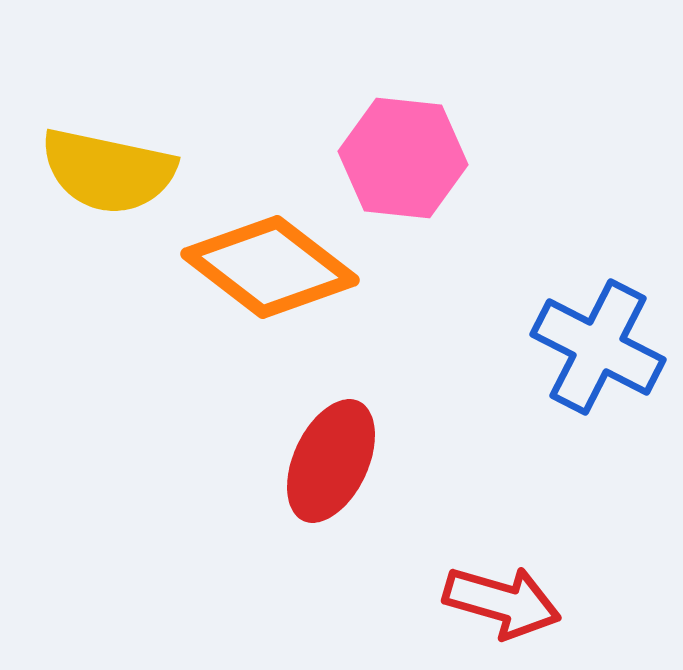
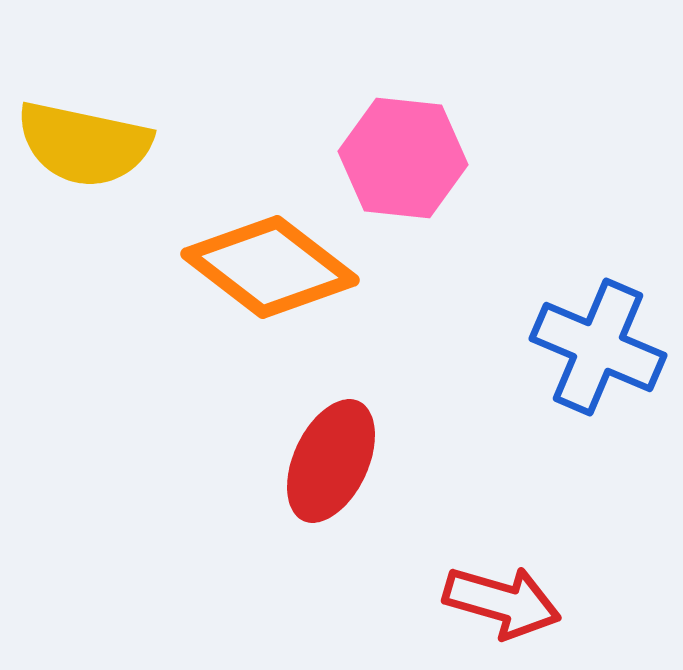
yellow semicircle: moved 24 px left, 27 px up
blue cross: rotated 4 degrees counterclockwise
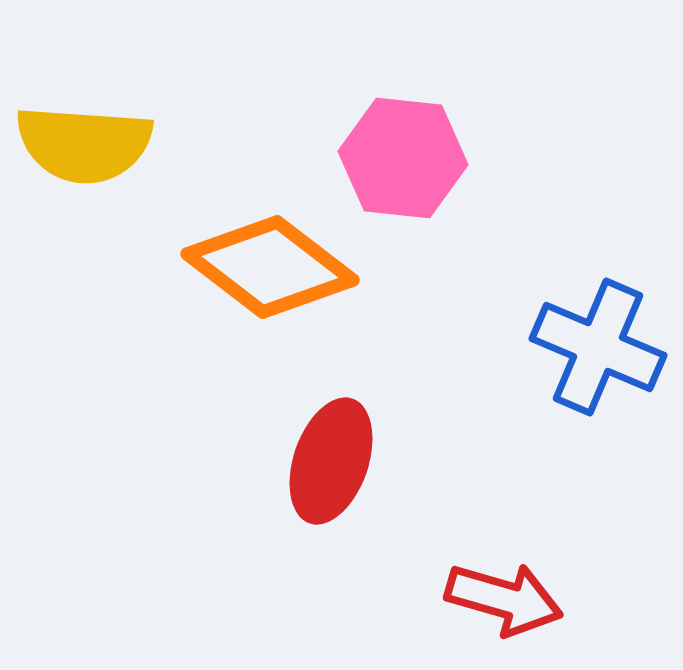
yellow semicircle: rotated 8 degrees counterclockwise
red ellipse: rotated 6 degrees counterclockwise
red arrow: moved 2 px right, 3 px up
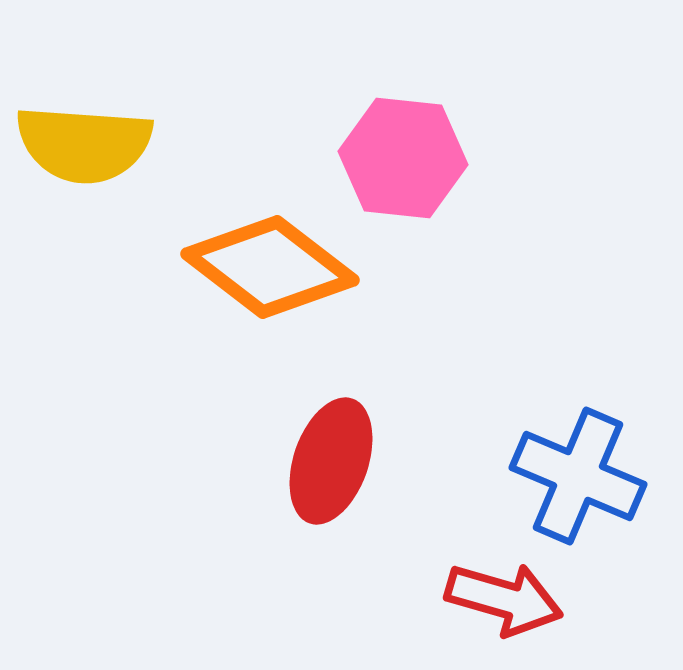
blue cross: moved 20 px left, 129 px down
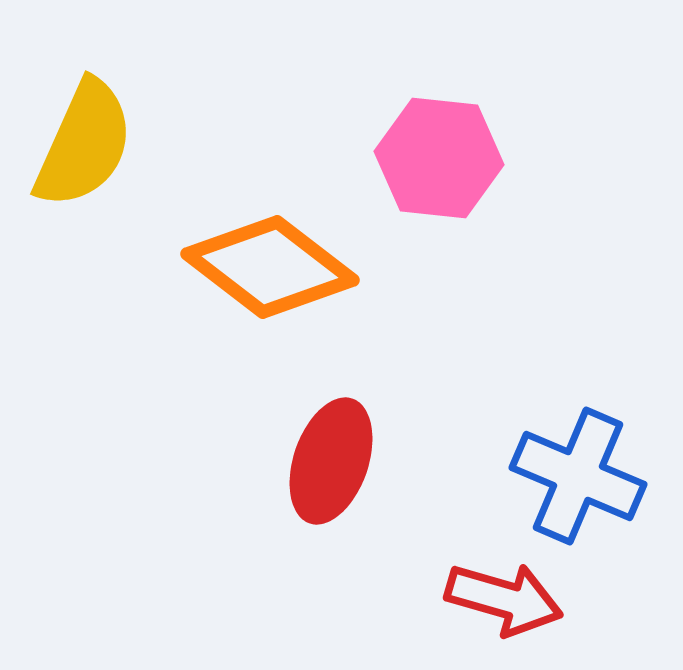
yellow semicircle: rotated 70 degrees counterclockwise
pink hexagon: moved 36 px right
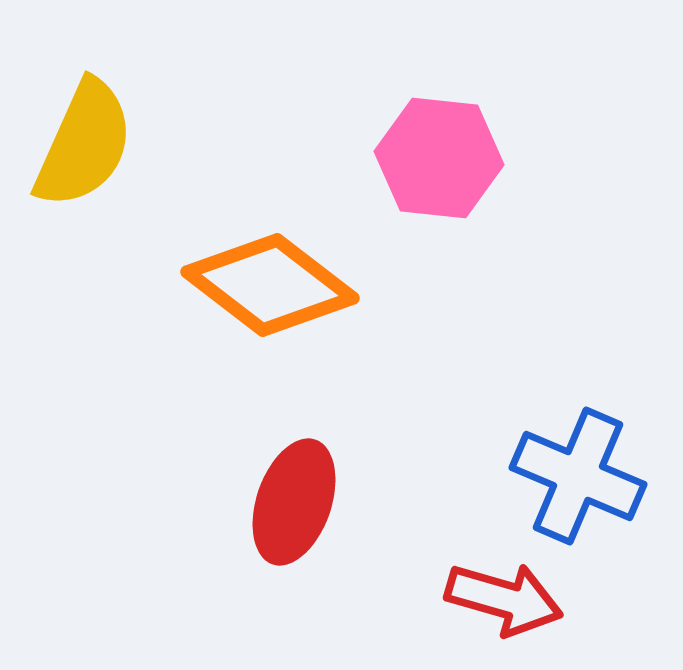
orange diamond: moved 18 px down
red ellipse: moved 37 px left, 41 px down
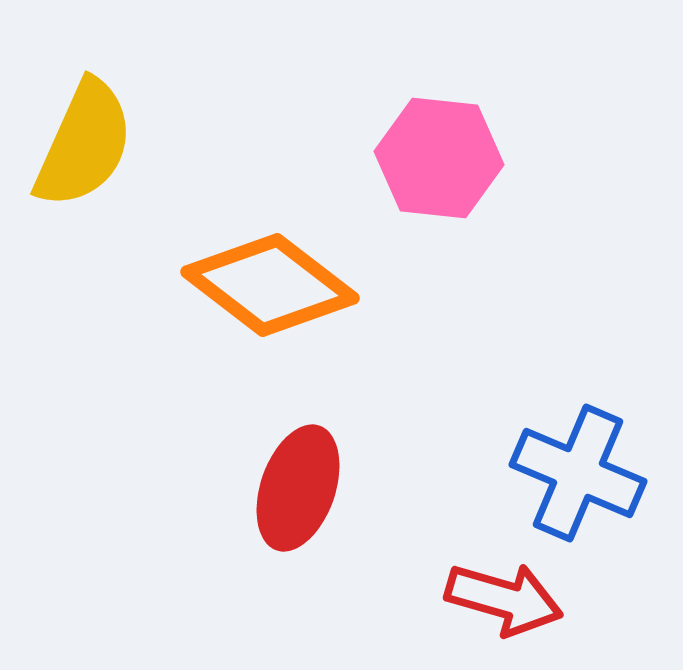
blue cross: moved 3 px up
red ellipse: moved 4 px right, 14 px up
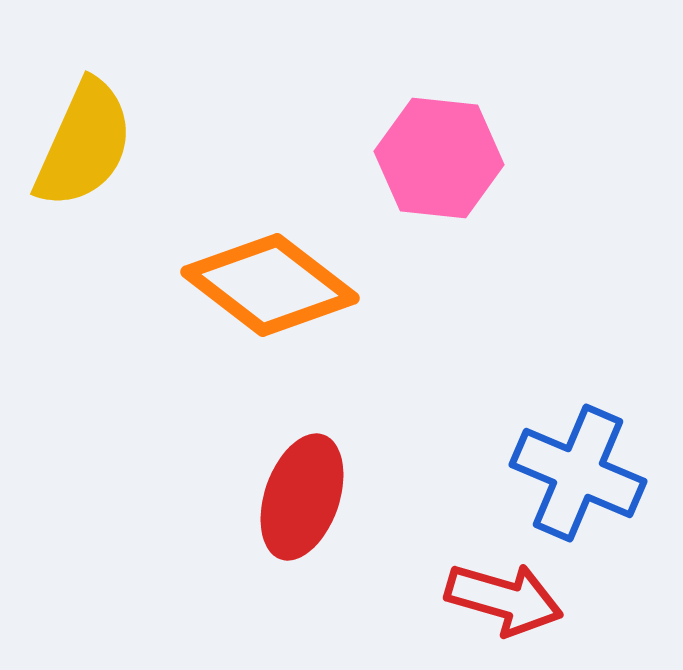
red ellipse: moved 4 px right, 9 px down
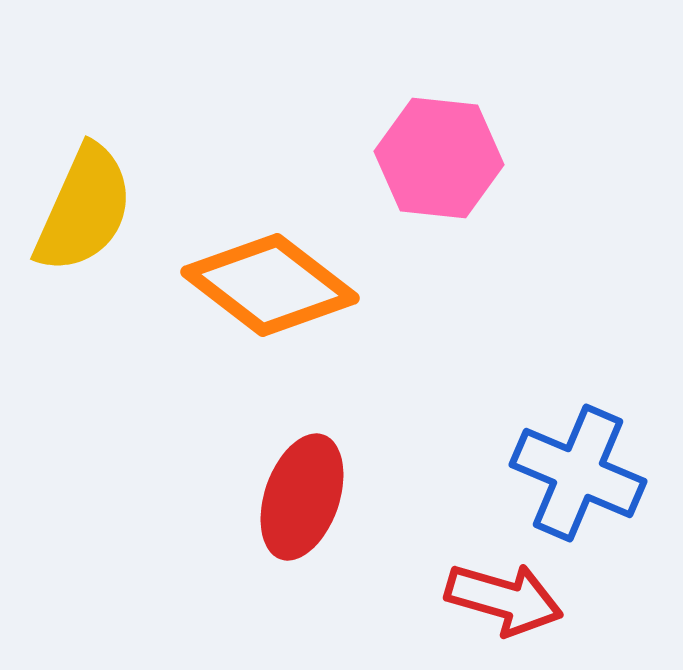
yellow semicircle: moved 65 px down
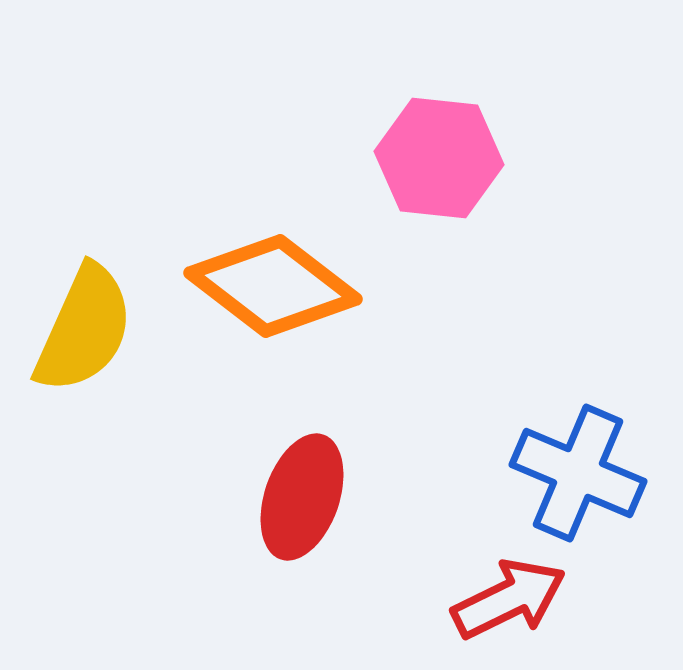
yellow semicircle: moved 120 px down
orange diamond: moved 3 px right, 1 px down
red arrow: moved 5 px right; rotated 42 degrees counterclockwise
